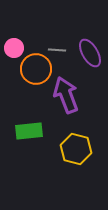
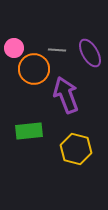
orange circle: moved 2 px left
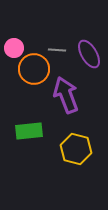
purple ellipse: moved 1 px left, 1 px down
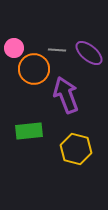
purple ellipse: moved 1 px up; rotated 20 degrees counterclockwise
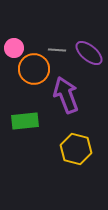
green rectangle: moved 4 px left, 10 px up
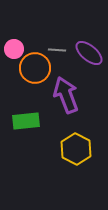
pink circle: moved 1 px down
orange circle: moved 1 px right, 1 px up
green rectangle: moved 1 px right
yellow hexagon: rotated 12 degrees clockwise
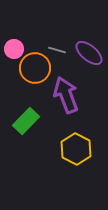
gray line: rotated 12 degrees clockwise
green rectangle: rotated 40 degrees counterclockwise
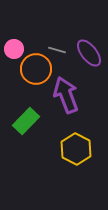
purple ellipse: rotated 12 degrees clockwise
orange circle: moved 1 px right, 1 px down
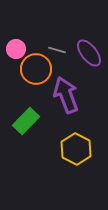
pink circle: moved 2 px right
